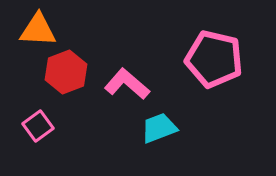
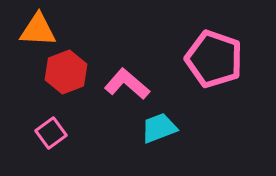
pink pentagon: rotated 6 degrees clockwise
pink square: moved 13 px right, 7 px down
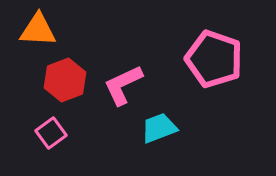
red hexagon: moved 1 px left, 8 px down
pink L-shape: moved 4 px left, 1 px down; rotated 66 degrees counterclockwise
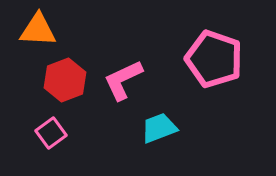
pink L-shape: moved 5 px up
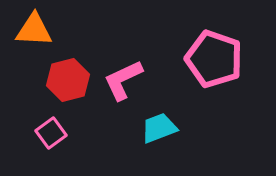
orange triangle: moved 4 px left
red hexagon: moved 3 px right; rotated 6 degrees clockwise
